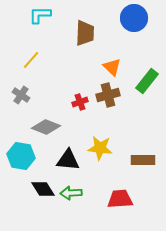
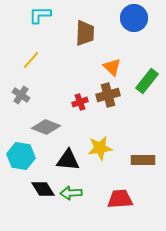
yellow star: rotated 15 degrees counterclockwise
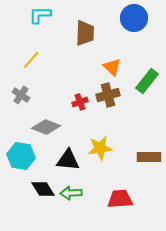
brown rectangle: moved 6 px right, 3 px up
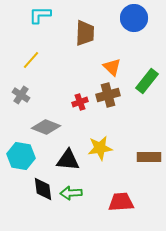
black diamond: rotated 25 degrees clockwise
red trapezoid: moved 1 px right, 3 px down
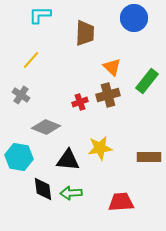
cyan hexagon: moved 2 px left, 1 px down
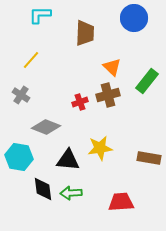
brown rectangle: moved 1 px down; rotated 10 degrees clockwise
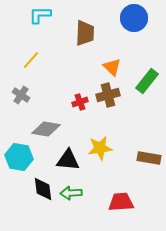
gray diamond: moved 2 px down; rotated 12 degrees counterclockwise
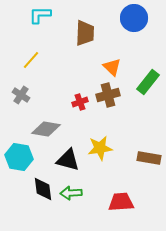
green rectangle: moved 1 px right, 1 px down
black triangle: rotated 10 degrees clockwise
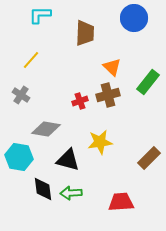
red cross: moved 1 px up
yellow star: moved 6 px up
brown rectangle: rotated 55 degrees counterclockwise
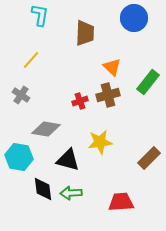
cyan L-shape: rotated 100 degrees clockwise
